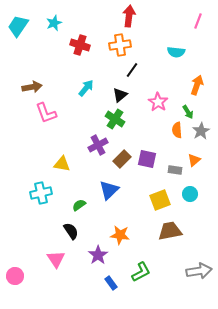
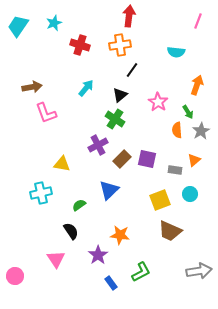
brown trapezoid: rotated 145 degrees counterclockwise
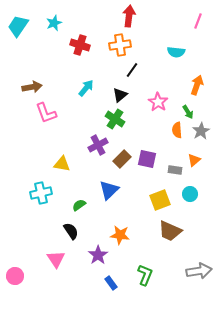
green L-shape: moved 4 px right, 3 px down; rotated 40 degrees counterclockwise
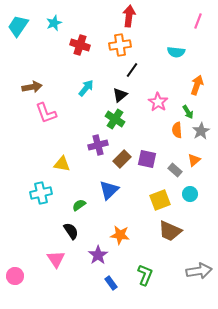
purple cross: rotated 12 degrees clockwise
gray rectangle: rotated 32 degrees clockwise
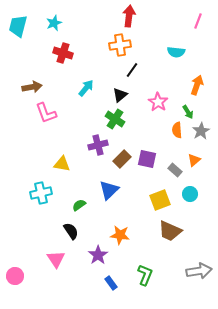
cyan trapezoid: rotated 20 degrees counterclockwise
red cross: moved 17 px left, 8 px down
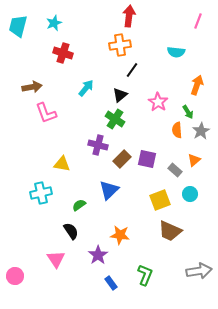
purple cross: rotated 30 degrees clockwise
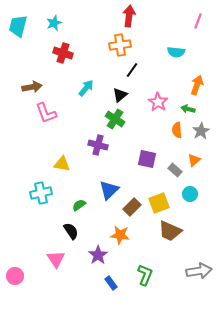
green arrow: moved 3 px up; rotated 136 degrees clockwise
brown rectangle: moved 10 px right, 48 px down
yellow square: moved 1 px left, 3 px down
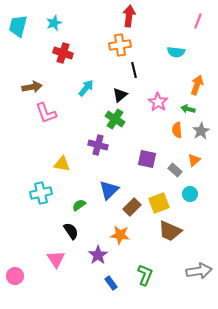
black line: moved 2 px right; rotated 49 degrees counterclockwise
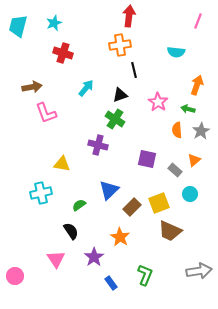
black triangle: rotated 21 degrees clockwise
orange star: moved 2 px down; rotated 24 degrees clockwise
purple star: moved 4 px left, 2 px down
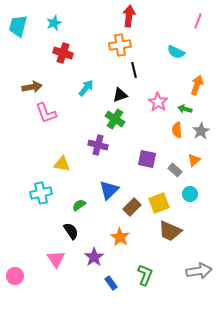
cyan semicircle: rotated 18 degrees clockwise
green arrow: moved 3 px left
